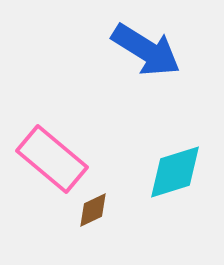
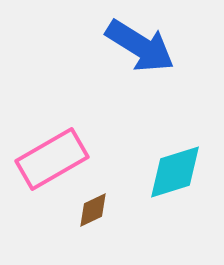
blue arrow: moved 6 px left, 4 px up
pink rectangle: rotated 70 degrees counterclockwise
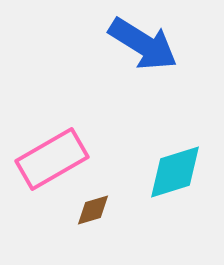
blue arrow: moved 3 px right, 2 px up
brown diamond: rotated 9 degrees clockwise
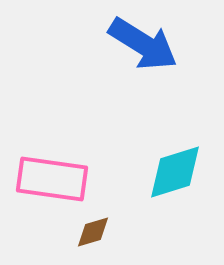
pink rectangle: moved 20 px down; rotated 38 degrees clockwise
brown diamond: moved 22 px down
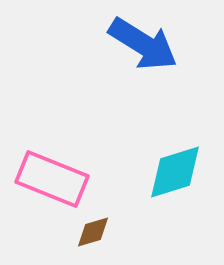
pink rectangle: rotated 14 degrees clockwise
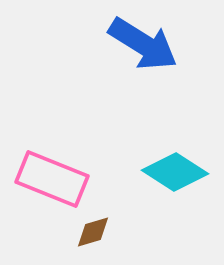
cyan diamond: rotated 50 degrees clockwise
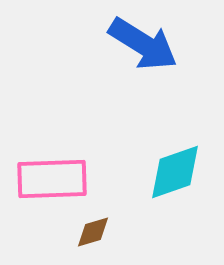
cyan diamond: rotated 52 degrees counterclockwise
pink rectangle: rotated 24 degrees counterclockwise
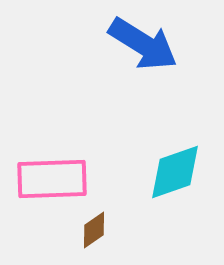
brown diamond: moved 1 px right, 2 px up; rotated 18 degrees counterclockwise
